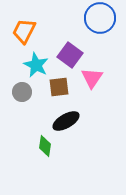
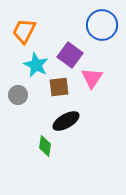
blue circle: moved 2 px right, 7 px down
gray circle: moved 4 px left, 3 px down
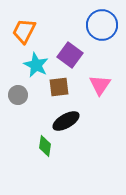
pink triangle: moved 8 px right, 7 px down
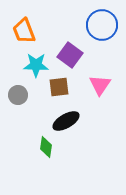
orange trapezoid: rotated 48 degrees counterclockwise
cyan star: rotated 25 degrees counterclockwise
green diamond: moved 1 px right, 1 px down
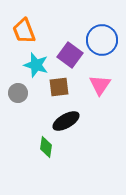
blue circle: moved 15 px down
cyan star: rotated 15 degrees clockwise
gray circle: moved 2 px up
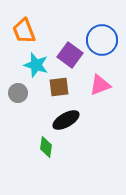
pink triangle: rotated 35 degrees clockwise
black ellipse: moved 1 px up
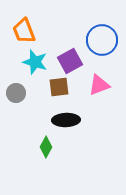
purple square: moved 6 px down; rotated 25 degrees clockwise
cyan star: moved 1 px left, 3 px up
pink triangle: moved 1 px left
gray circle: moved 2 px left
black ellipse: rotated 28 degrees clockwise
green diamond: rotated 20 degrees clockwise
